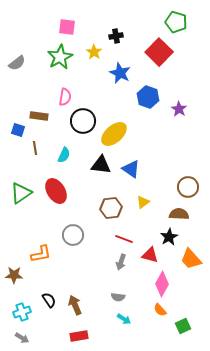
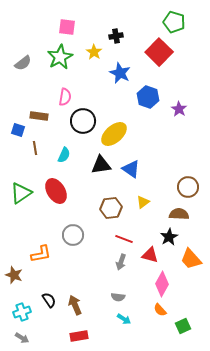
green pentagon at (176, 22): moved 2 px left
gray semicircle at (17, 63): moved 6 px right
black triangle at (101, 165): rotated 15 degrees counterclockwise
brown star at (14, 275): rotated 18 degrees clockwise
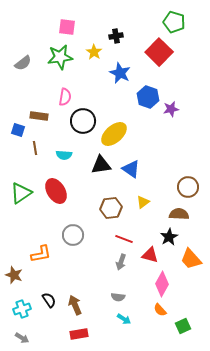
green star at (60, 57): rotated 20 degrees clockwise
purple star at (179, 109): moved 8 px left; rotated 28 degrees clockwise
cyan semicircle at (64, 155): rotated 70 degrees clockwise
cyan cross at (22, 312): moved 3 px up
red rectangle at (79, 336): moved 2 px up
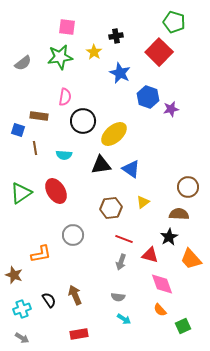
pink diamond at (162, 284): rotated 50 degrees counterclockwise
brown arrow at (75, 305): moved 10 px up
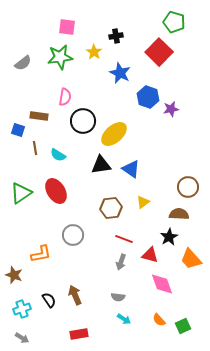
cyan semicircle at (64, 155): moved 6 px left; rotated 28 degrees clockwise
orange semicircle at (160, 310): moved 1 px left, 10 px down
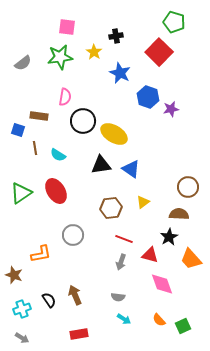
yellow ellipse at (114, 134): rotated 72 degrees clockwise
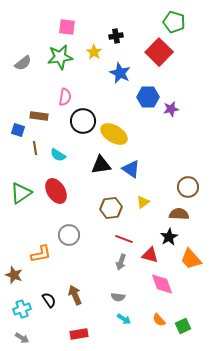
blue hexagon at (148, 97): rotated 20 degrees counterclockwise
gray circle at (73, 235): moved 4 px left
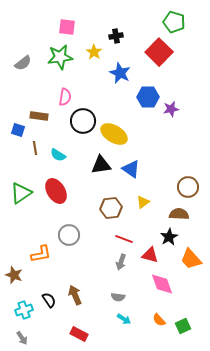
cyan cross at (22, 309): moved 2 px right, 1 px down
red rectangle at (79, 334): rotated 36 degrees clockwise
gray arrow at (22, 338): rotated 24 degrees clockwise
